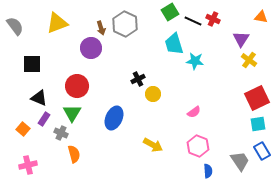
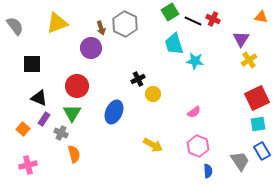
yellow cross: rotated 21 degrees clockwise
blue ellipse: moved 6 px up
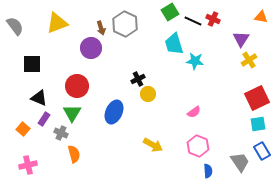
yellow circle: moved 5 px left
gray trapezoid: moved 1 px down
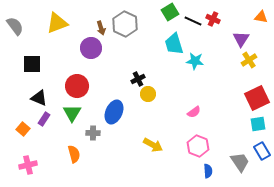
gray cross: moved 32 px right; rotated 24 degrees counterclockwise
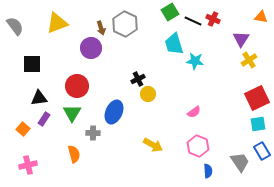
black triangle: rotated 30 degrees counterclockwise
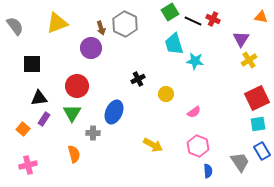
yellow circle: moved 18 px right
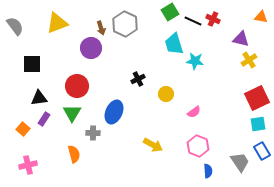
purple triangle: rotated 48 degrees counterclockwise
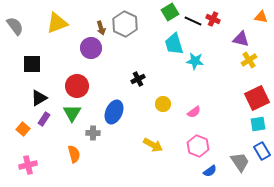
yellow circle: moved 3 px left, 10 px down
black triangle: rotated 24 degrees counterclockwise
blue semicircle: moved 2 px right; rotated 56 degrees clockwise
